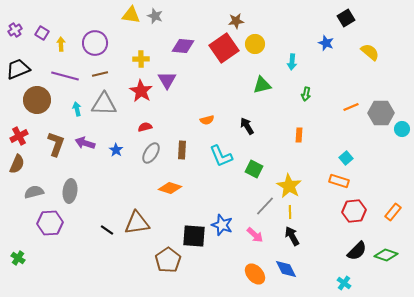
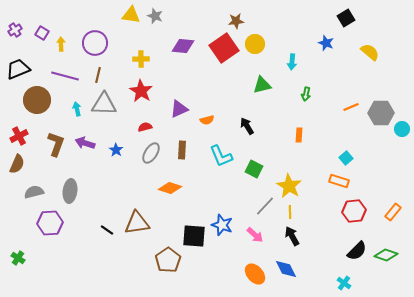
brown line at (100, 74): moved 2 px left, 1 px down; rotated 63 degrees counterclockwise
purple triangle at (167, 80): moved 12 px right, 29 px down; rotated 36 degrees clockwise
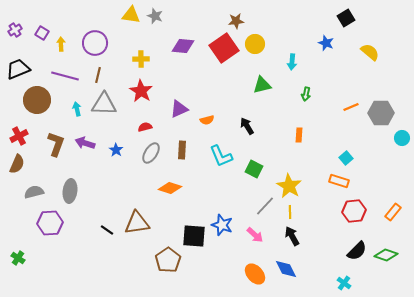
cyan circle at (402, 129): moved 9 px down
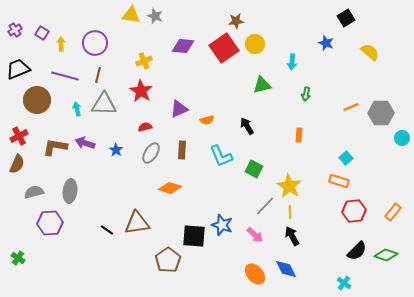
yellow cross at (141, 59): moved 3 px right, 2 px down; rotated 21 degrees counterclockwise
brown L-shape at (56, 144): moved 1 px left, 3 px down; rotated 100 degrees counterclockwise
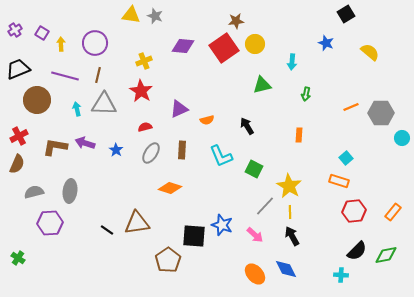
black square at (346, 18): moved 4 px up
green diamond at (386, 255): rotated 30 degrees counterclockwise
cyan cross at (344, 283): moved 3 px left, 8 px up; rotated 32 degrees counterclockwise
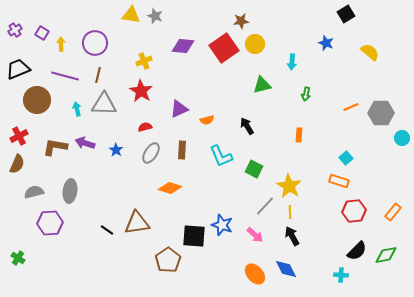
brown star at (236, 21): moved 5 px right
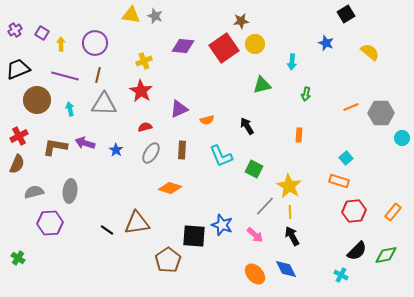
cyan arrow at (77, 109): moved 7 px left
cyan cross at (341, 275): rotated 24 degrees clockwise
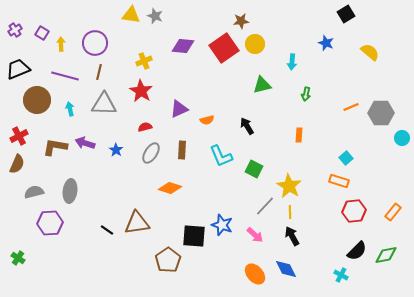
brown line at (98, 75): moved 1 px right, 3 px up
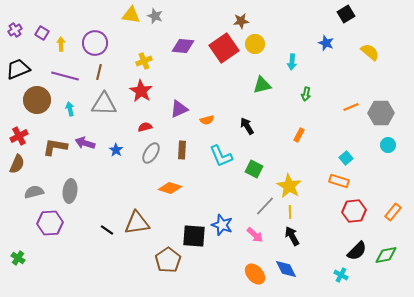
orange rectangle at (299, 135): rotated 24 degrees clockwise
cyan circle at (402, 138): moved 14 px left, 7 px down
